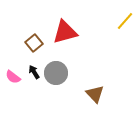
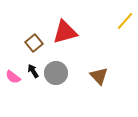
black arrow: moved 1 px left, 1 px up
brown triangle: moved 4 px right, 18 px up
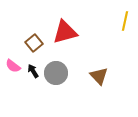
yellow line: rotated 30 degrees counterclockwise
pink semicircle: moved 11 px up
